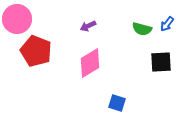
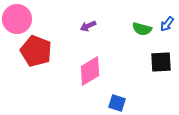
pink diamond: moved 8 px down
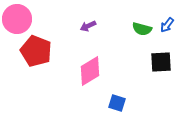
blue arrow: moved 1 px down
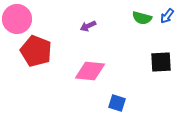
blue arrow: moved 9 px up
green semicircle: moved 11 px up
pink diamond: rotated 36 degrees clockwise
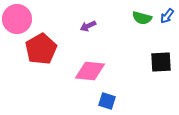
red pentagon: moved 5 px right, 2 px up; rotated 20 degrees clockwise
blue square: moved 10 px left, 2 px up
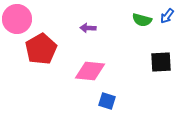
green semicircle: moved 2 px down
purple arrow: moved 2 px down; rotated 28 degrees clockwise
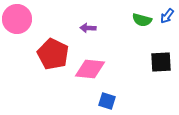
red pentagon: moved 12 px right, 5 px down; rotated 16 degrees counterclockwise
pink diamond: moved 2 px up
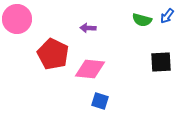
blue square: moved 7 px left
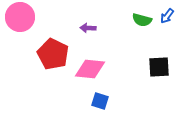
pink circle: moved 3 px right, 2 px up
black square: moved 2 px left, 5 px down
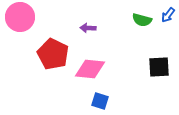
blue arrow: moved 1 px right, 1 px up
